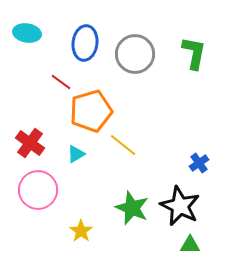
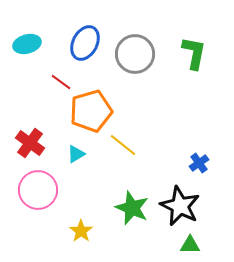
cyan ellipse: moved 11 px down; rotated 24 degrees counterclockwise
blue ellipse: rotated 20 degrees clockwise
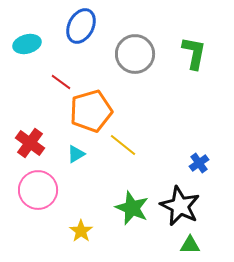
blue ellipse: moved 4 px left, 17 px up
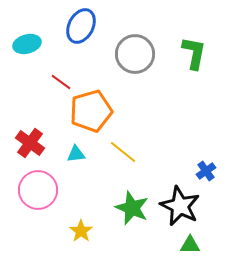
yellow line: moved 7 px down
cyan triangle: rotated 24 degrees clockwise
blue cross: moved 7 px right, 8 px down
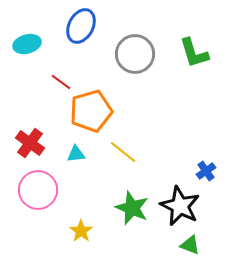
green L-shape: rotated 152 degrees clockwise
green triangle: rotated 20 degrees clockwise
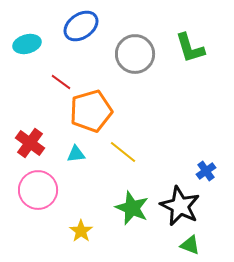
blue ellipse: rotated 28 degrees clockwise
green L-shape: moved 4 px left, 5 px up
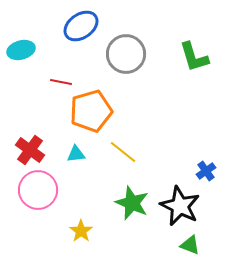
cyan ellipse: moved 6 px left, 6 px down
green L-shape: moved 4 px right, 9 px down
gray circle: moved 9 px left
red line: rotated 25 degrees counterclockwise
red cross: moved 7 px down
green star: moved 5 px up
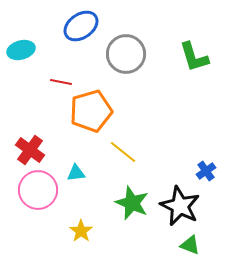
cyan triangle: moved 19 px down
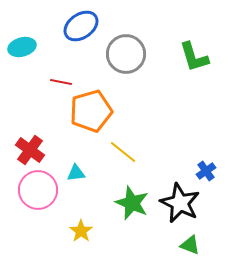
cyan ellipse: moved 1 px right, 3 px up
black star: moved 3 px up
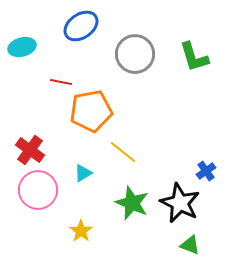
gray circle: moved 9 px right
orange pentagon: rotated 6 degrees clockwise
cyan triangle: moved 7 px right; rotated 24 degrees counterclockwise
